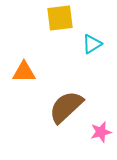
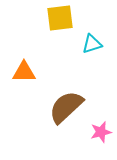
cyan triangle: rotated 15 degrees clockwise
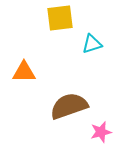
brown semicircle: moved 3 px right, 1 px up; rotated 24 degrees clockwise
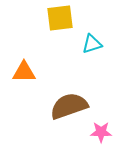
pink star: rotated 15 degrees clockwise
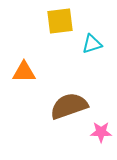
yellow square: moved 3 px down
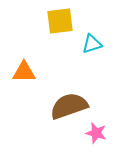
pink star: moved 5 px left, 1 px down; rotated 15 degrees clockwise
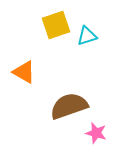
yellow square: moved 4 px left, 4 px down; rotated 12 degrees counterclockwise
cyan triangle: moved 5 px left, 8 px up
orange triangle: rotated 30 degrees clockwise
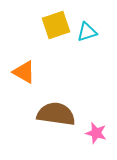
cyan triangle: moved 4 px up
brown semicircle: moved 13 px left, 8 px down; rotated 27 degrees clockwise
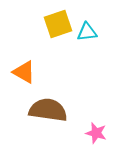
yellow square: moved 2 px right, 1 px up
cyan triangle: rotated 10 degrees clockwise
brown semicircle: moved 8 px left, 4 px up
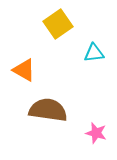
yellow square: rotated 16 degrees counterclockwise
cyan triangle: moved 7 px right, 21 px down
orange triangle: moved 2 px up
